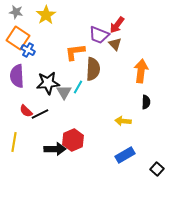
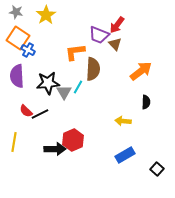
orange arrow: rotated 45 degrees clockwise
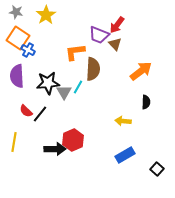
black line: rotated 24 degrees counterclockwise
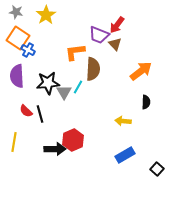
black line: rotated 54 degrees counterclockwise
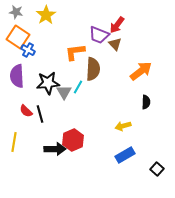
orange square: moved 1 px up
yellow arrow: moved 5 px down; rotated 21 degrees counterclockwise
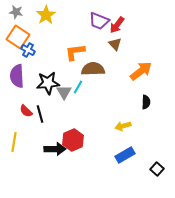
purple trapezoid: moved 14 px up
brown semicircle: rotated 95 degrees counterclockwise
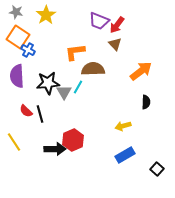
yellow line: rotated 42 degrees counterclockwise
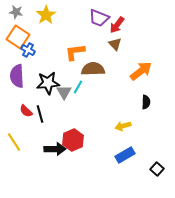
purple trapezoid: moved 3 px up
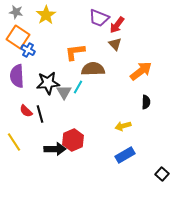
black square: moved 5 px right, 5 px down
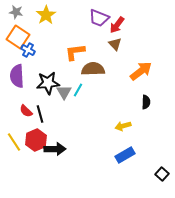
cyan line: moved 3 px down
red hexagon: moved 37 px left
